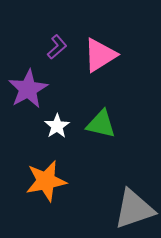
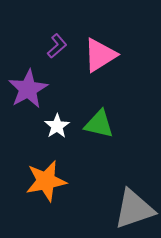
purple L-shape: moved 1 px up
green triangle: moved 2 px left
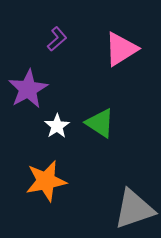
purple L-shape: moved 7 px up
pink triangle: moved 21 px right, 6 px up
green triangle: moved 1 px right, 1 px up; rotated 20 degrees clockwise
